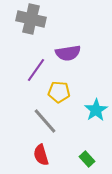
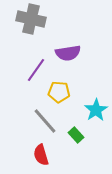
green rectangle: moved 11 px left, 24 px up
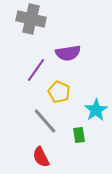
yellow pentagon: rotated 20 degrees clockwise
green rectangle: moved 3 px right; rotated 35 degrees clockwise
red semicircle: moved 2 px down; rotated 10 degrees counterclockwise
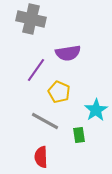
gray line: rotated 20 degrees counterclockwise
red semicircle: rotated 25 degrees clockwise
